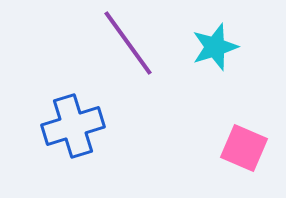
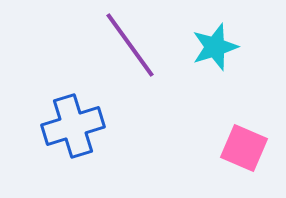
purple line: moved 2 px right, 2 px down
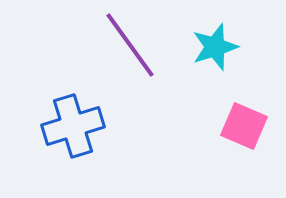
pink square: moved 22 px up
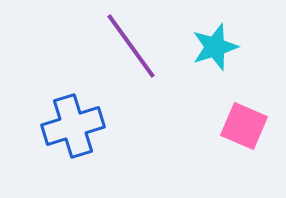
purple line: moved 1 px right, 1 px down
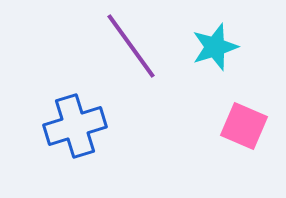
blue cross: moved 2 px right
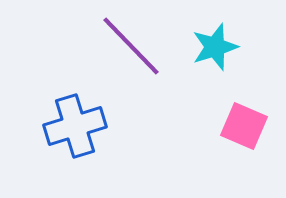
purple line: rotated 8 degrees counterclockwise
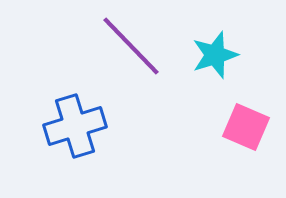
cyan star: moved 8 px down
pink square: moved 2 px right, 1 px down
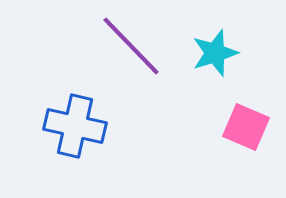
cyan star: moved 2 px up
blue cross: rotated 30 degrees clockwise
